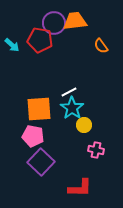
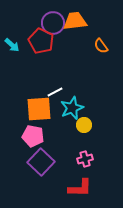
purple circle: moved 1 px left
red pentagon: moved 1 px right, 1 px down; rotated 15 degrees clockwise
white line: moved 14 px left
cyan star: rotated 15 degrees clockwise
pink cross: moved 11 px left, 9 px down; rotated 28 degrees counterclockwise
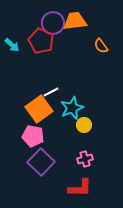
white line: moved 4 px left
orange square: rotated 32 degrees counterclockwise
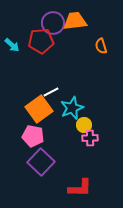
red pentagon: rotated 30 degrees counterclockwise
orange semicircle: rotated 21 degrees clockwise
pink cross: moved 5 px right, 21 px up; rotated 14 degrees clockwise
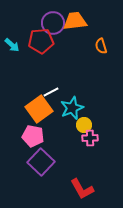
red L-shape: moved 2 px right, 1 px down; rotated 60 degrees clockwise
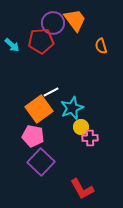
orange trapezoid: moved 1 px up; rotated 60 degrees clockwise
yellow circle: moved 3 px left, 2 px down
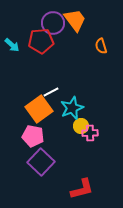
yellow circle: moved 1 px up
pink cross: moved 5 px up
red L-shape: rotated 75 degrees counterclockwise
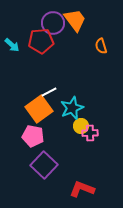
white line: moved 2 px left
purple square: moved 3 px right, 3 px down
red L-shape: rotated 145 degrees counterclockwise
